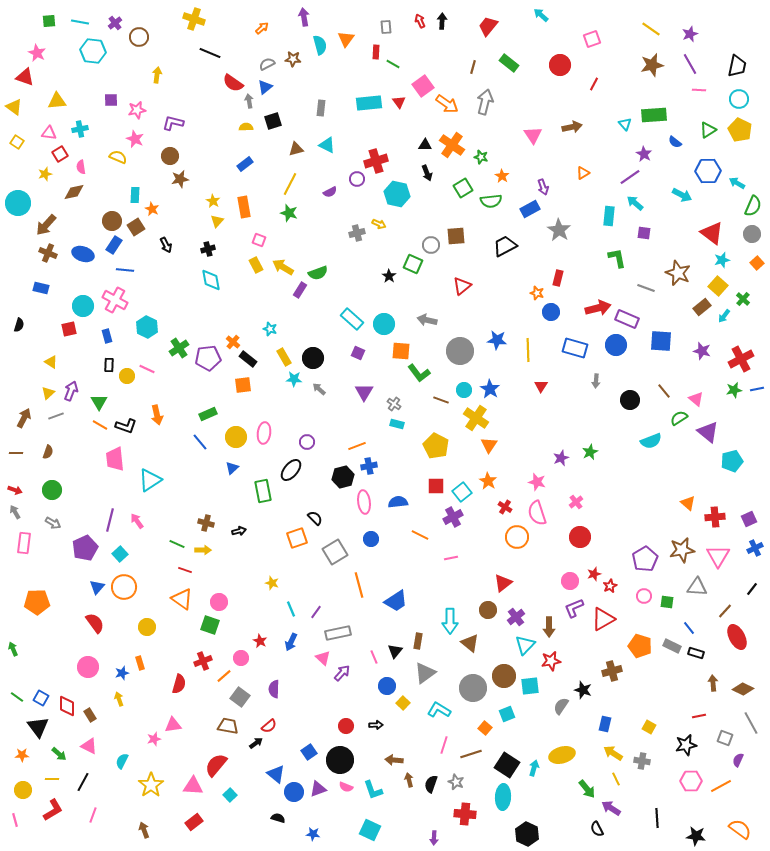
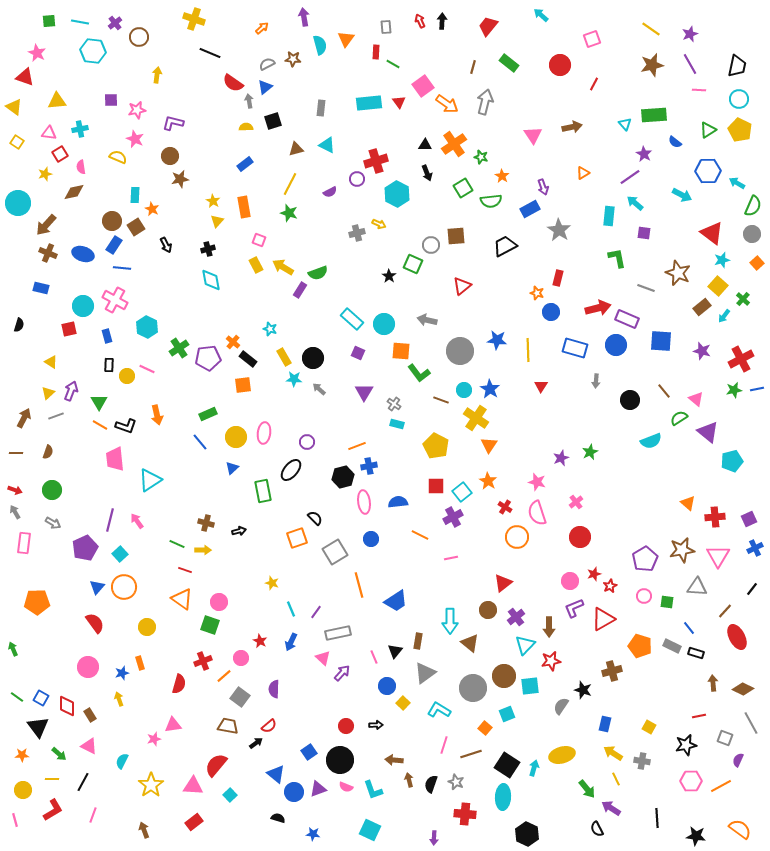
orange cross at (452, 145): moved 2 px right, 1 px up; rotated 20 degrees clockwise
cyan hexagon at (397, 194): rotated 15 degrees clockwise
blue line at (125, 270): moved 3 px left, 2 px up
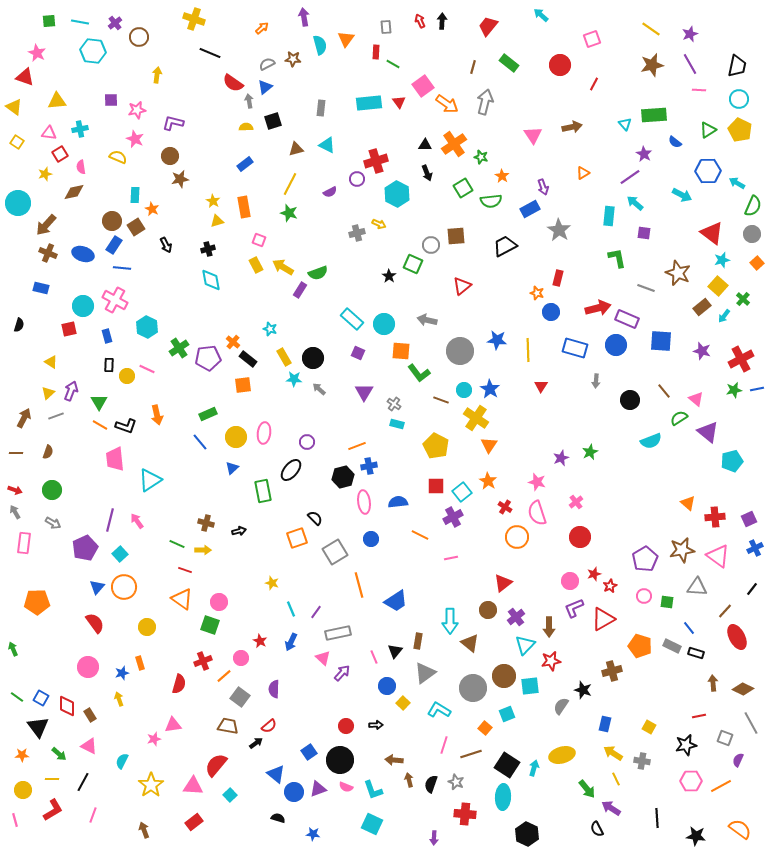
yellow triangle at (217, 221): rotated 32 degrees clockwise
pink triangle at (718, 556): rotated 25 degrees counterclockwise
cyan square at (370, 830): moved 2 px right, 6 px up
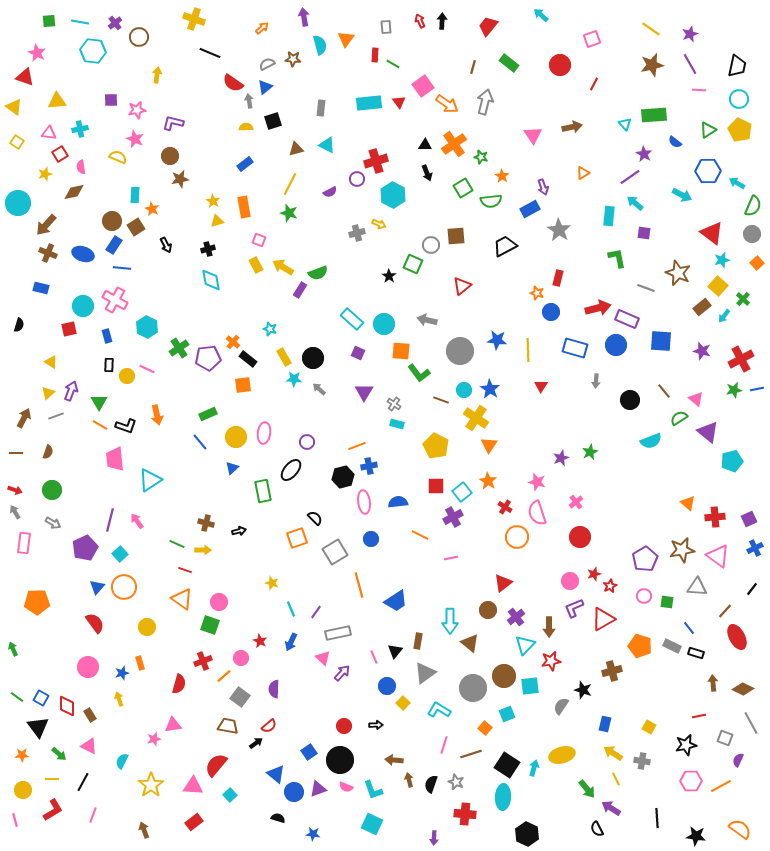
red rectangle at (376, 52): moved 1 px left, 3 px down
cyan hexagon at (397, 194): moved 4 px left, 1 px down
red circle at (346, 726): moved 2 px left
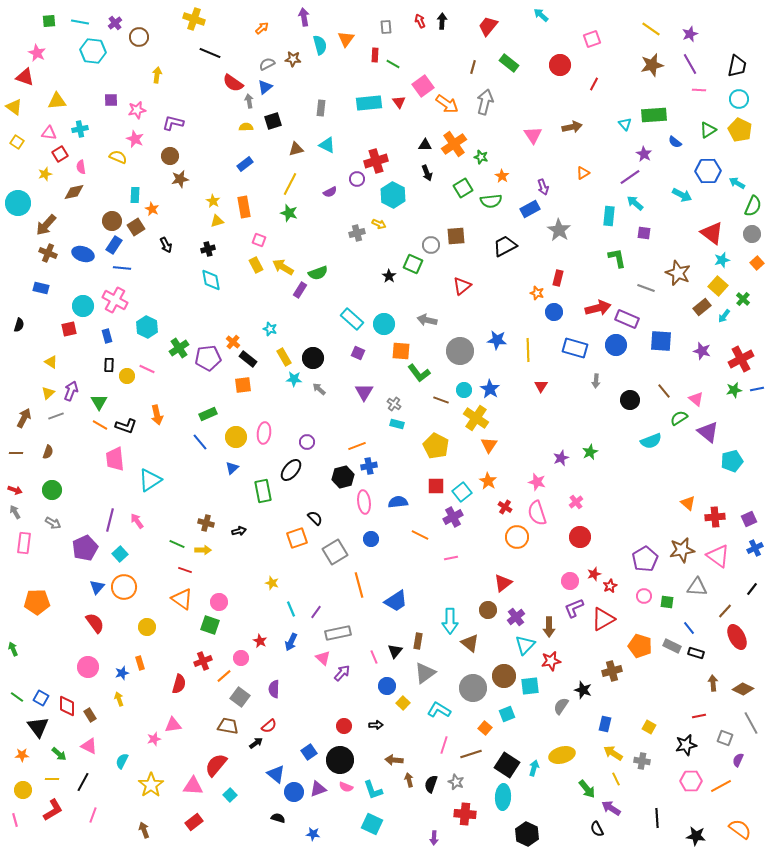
blue circle at (551, 312): moved 3 px right
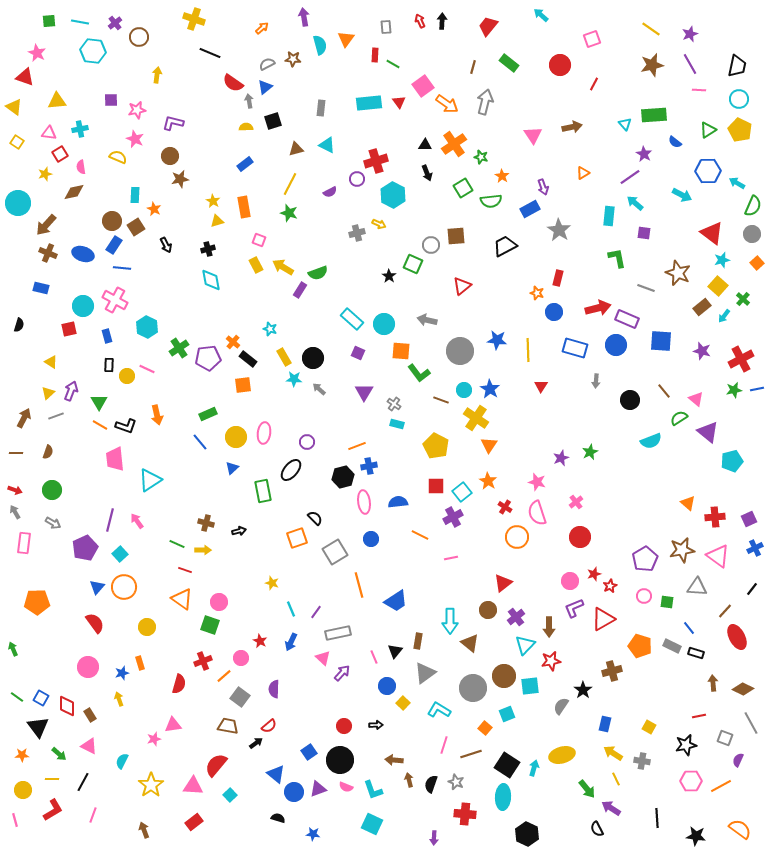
orange star at (152, 209): moved 2 px right
black star at (583, 690): rotated 18 degrees clockwise
